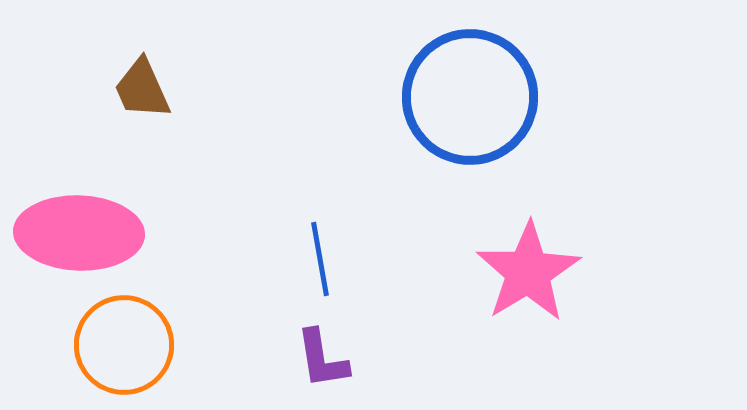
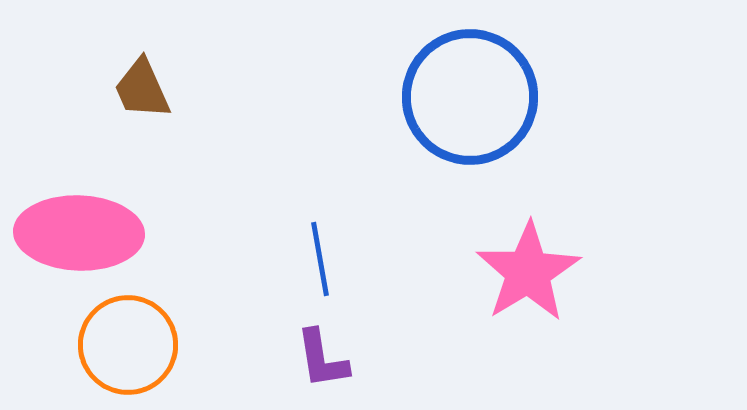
orange circle: moved 4 px right
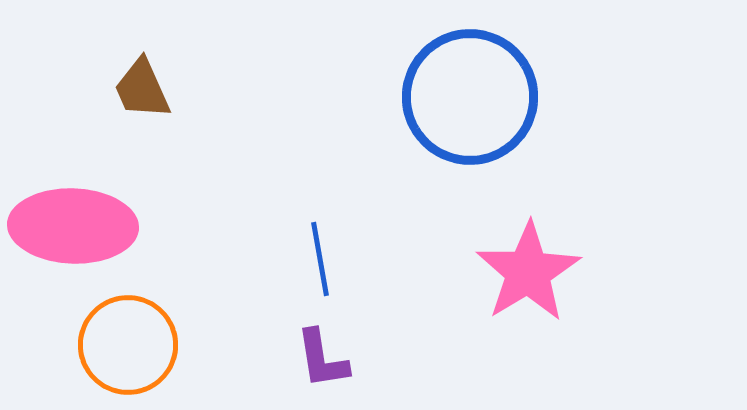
pink ellipse: moved 6 px left, 7 px up
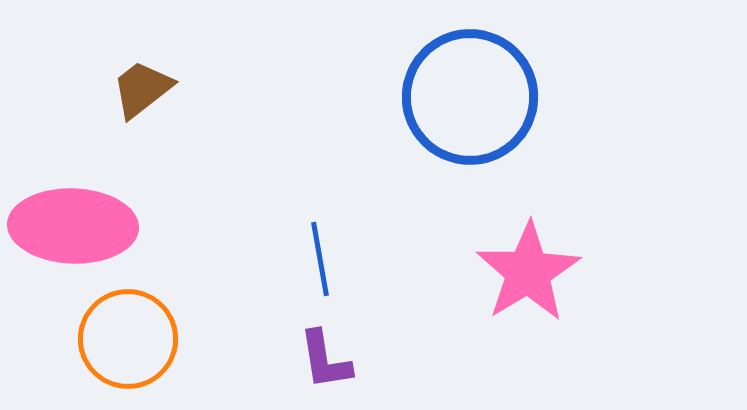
brown trapezoid: rotated 76 degrees clockwise
orange circle: moved 6 px up
purple L-shape: moved 3 px right, 1 px down
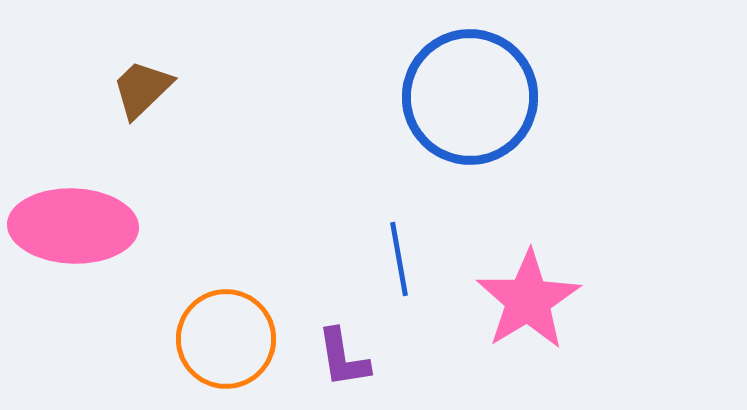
brown trapezoid: rotated 6 degrees counterclockwise
blue line: moved 79 px right
pink star: moved 28 px down
orange circle: moved 98 px right
purple L-shape: moved 18 px right, 2 px up
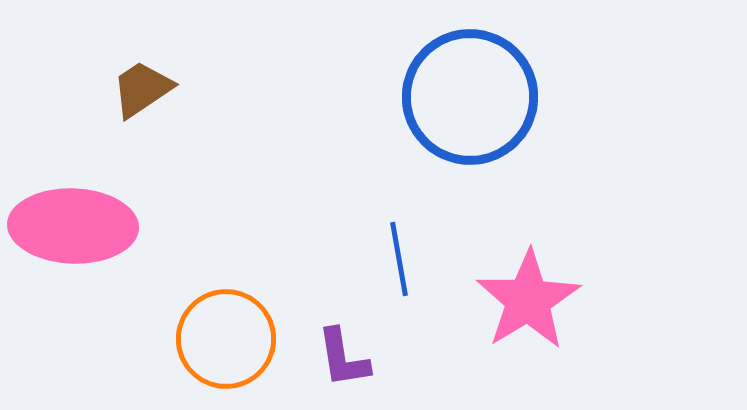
brown trapezoid: rotated 10 degrees clockwise
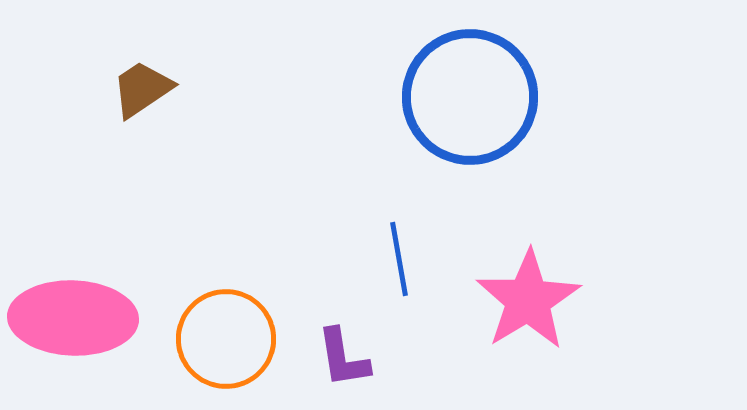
pink ellipse: moved 92 px down
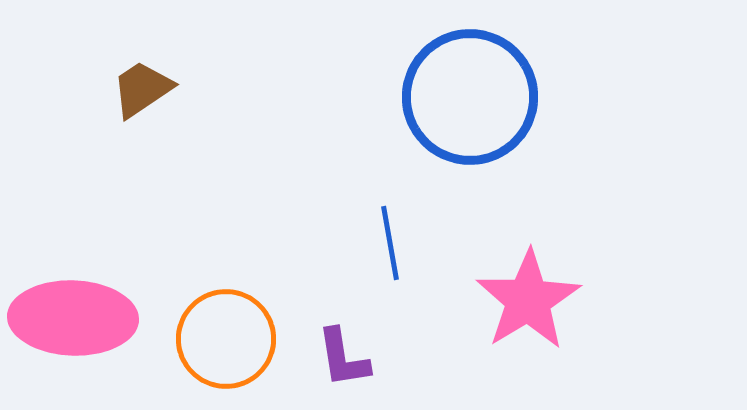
blue line: moved 9 px left, 16 px up
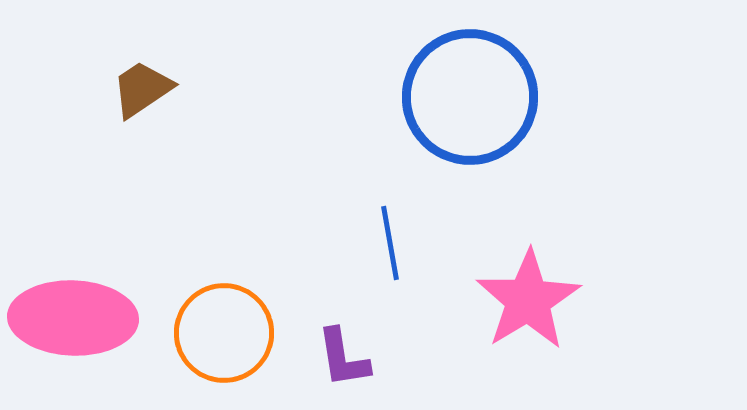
orange circle: moved 2 px left, 6 px up
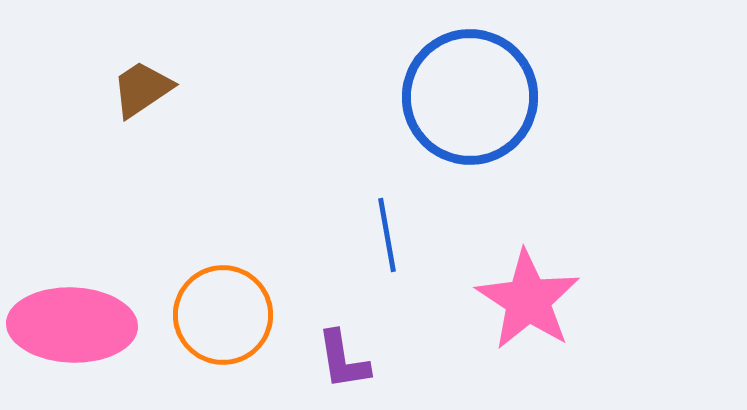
blue line: moved 3 px left, 8 px up
pink star: rotated 8 degrees counterclockwise
pink ellipse: moved 1 px left, 7 px down
orange circle: moved 1 px left, 18 px up
purple L-shape: moved 2 px down
